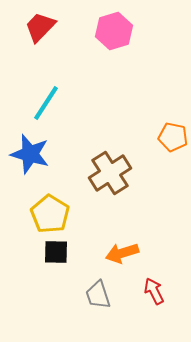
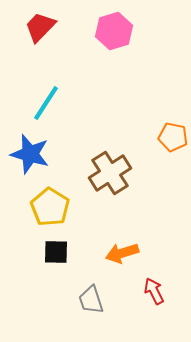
yellow pentagon: moved 7 px up
gray trapezoid: moved 7 px left, 5 px down
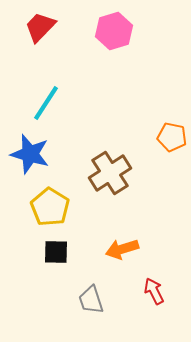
orange pentagon: moved 1 px left
orange arrow: moved 4 px up
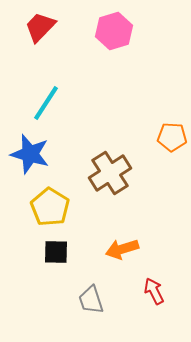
orange pentagon: rotated 8 degrees counterclockwise
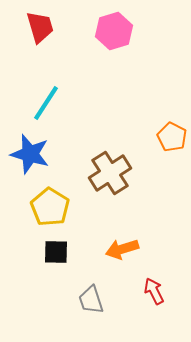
red trapezoid: rotated 120 degrees clockwise
orange pentagon: rotated 24 degrees clockwise
